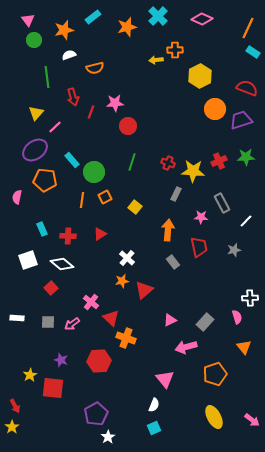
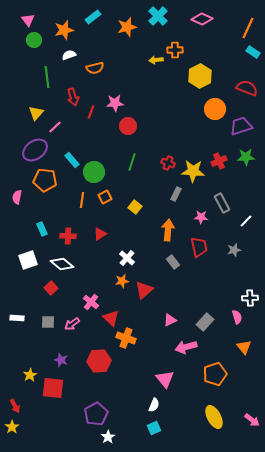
purple trapezoid at (241, 120): moved 6 px down
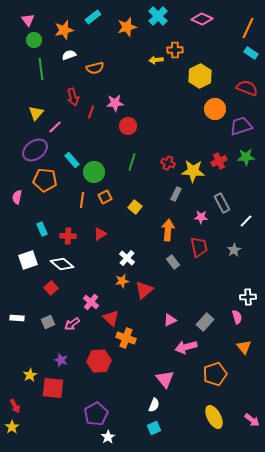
cyan rectangle at (253, 52): moved 2 px left, 1 px down
green line at (47, 77): moved 6 px left, 8 px up
gray star at (234, 250): rotated 16 degrees counterclockwise
white cross at (250, 298): moved 2 px left, 1 px up
gray square at (48, 322): rotated 24 degrees counterclockwise
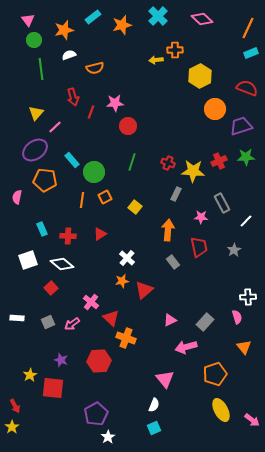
pink diamond at (202, 19): rotated 20 degrees clockwise
orange star at (127, 27): moved 5 px left, 2 px up
cyan rectangle at (251, 53): rotated 56 degrees counterclockwise
yellow ellipse at (214, 417): moved 7 px right, 7 px up
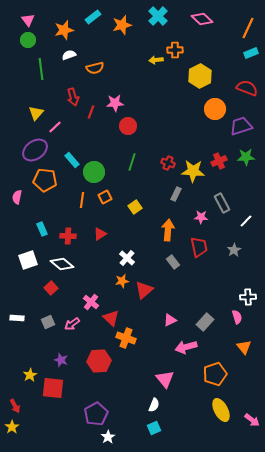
green circle at (34, 40): moved 6 px left
yellow square at (135, 207): rotated 16 degrees clockwise
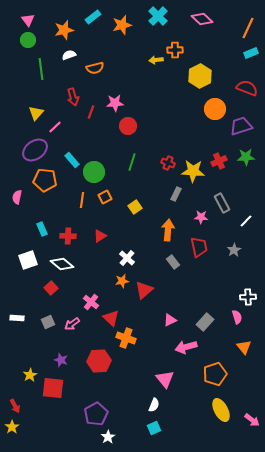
red triangle at (100, 234): moved 2 px down
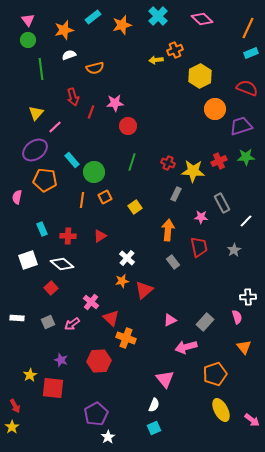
orange cross at (175, 50): rotated 21 degrees counterclockwise
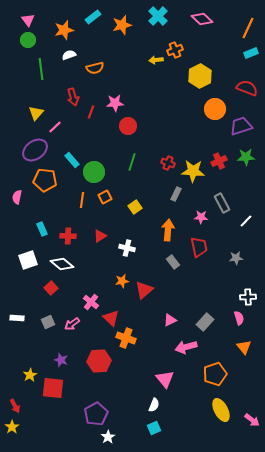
gray star at (234, 250): moved 2 px right, 8 px down; rotated 24 degrees clockwise
white cross at (127, 258): moved 10 px up; rotated 28 degrees counterclockwise
pink semicircle at (237, 317): moved 2 px right, 1 px down
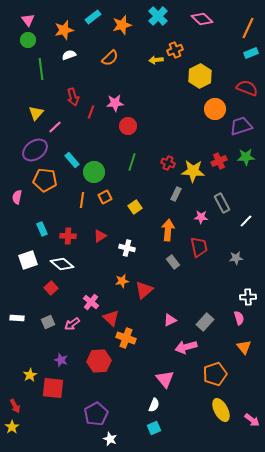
orange semicircle at (95, 68): moved 15 px right, 10 px up; rotated 30 degrees counterclockwise
white star at (108, 437): moved 2 px right, 2 px down; rotated 16 degrees counterclockwise
